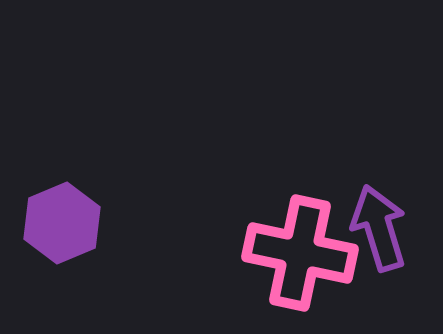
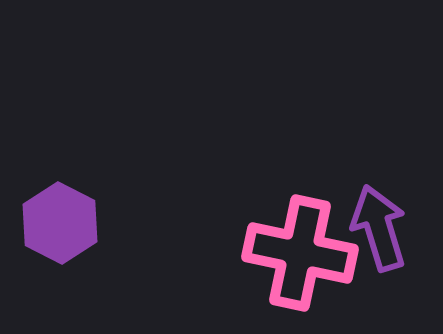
purple hexagon: moved 2 px left; rotated 10 degrees counterclockwise
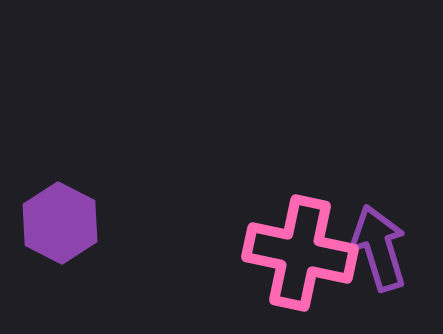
purple arrow: moved 20 px down
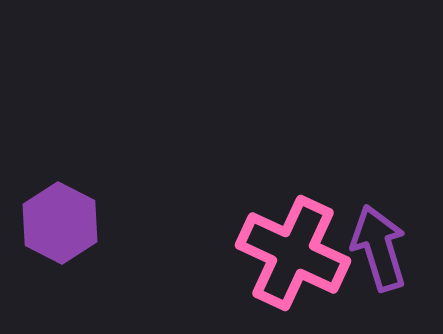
pink cross: moved 7 px left; rotated 13 degrees clockwise
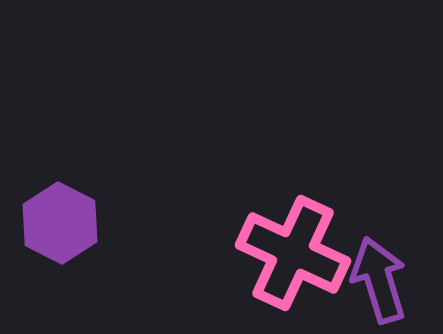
purple arrow: moved 32 px down
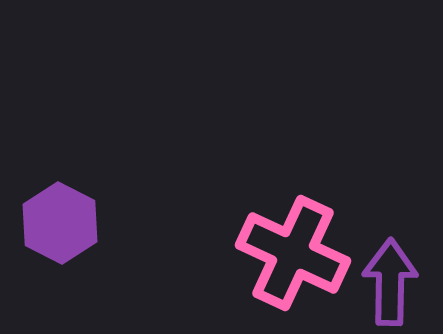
purple arrow: moved 11 px right, 2 px down; rotated 18 degrees clockwise
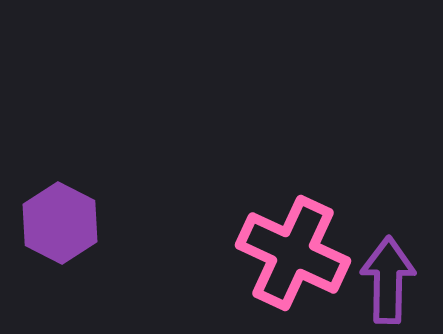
purple arrow: moved 2 px left, 2 px up
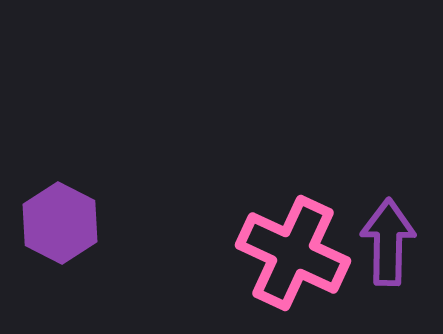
purple arrow: moved 38 px up
